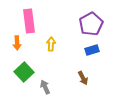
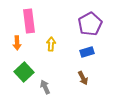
purple pentagon: moved 1 px left
blue rectangle: moved 5 px left, 2 px down
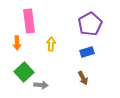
gray arrow: moved 4 px left, 2 px up; rotated 120 degrees clockwise
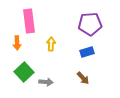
purple pentagon: rotated 25 degrees clockwise
brown arrow: rotated 16 degrees counterclockwise
gray arrow: moved 5 px right, 3 px up
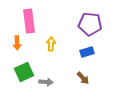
purple pentagon: rotated 10 degrees clockwise
green square: rotated 18 degrees clockwise
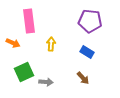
purple pentagon: moved 3 px up
orange arrow: moved 4 px left; rotated 64 degrees counterclockwise
blue rectangle: rotated 48 degrees clockwise
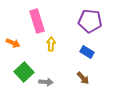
pink rectangle: moved 8 px right; rotated 10 degrees counterclockwise
green square: rotated 18 degrees counterclockwise
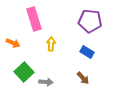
pink rectangle: moved 3 px left, 2 px up
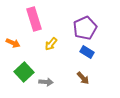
purple pentagon: moved 5 px left, 7 px down; rotated 30 degrees counterclockwise
yellow arrow: rotated 144 degrees counterclockwise
